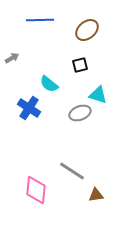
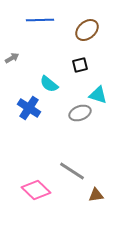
pink diamond: rotated 52 degrees counterclockwise
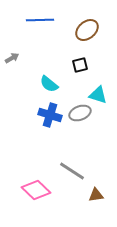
blue cross: moved 21 px right, 7 px down; rotated 15 degrees counterclockwise
